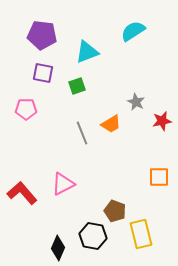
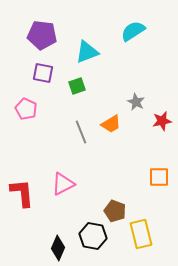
pink pentagon: rotated 25 degrees clockwise
gray line: moved 1 px left, 1 px up
red L-shape: rotated 36 degrees clockwise
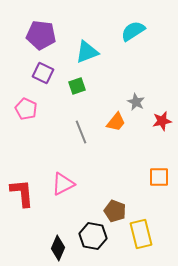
purple pentagon: moved 1 px left
purple square: rotated 15 degrees clockwise
orange trapezoid: moved 5 px right, 2 px up; rotated 20 degrees counterclockwise
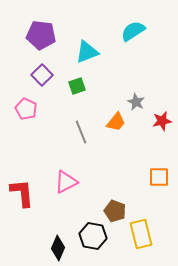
purple square: moved 1 px left, 2 px down; rotated 20 degrees clockwise
pink triangle: moved 3 px right, 2 px up
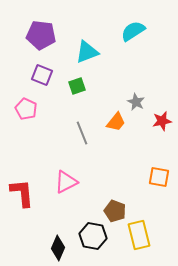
purple square: rotated 25 degrees counterclockwise
gray line: moved 1 px right, 1 px down
orange square: rotated 10 degrees clockwise
yellow rectangle: moved 2 px left, 1 px down
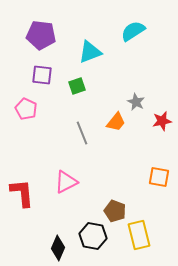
cyan triangle: moved 3 px right
purple square: rotated 15 degrees counterclockwise
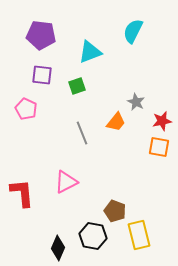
cyan semicircle: rotated 30 degrees counterclockwise
orange square: moved 30 px up
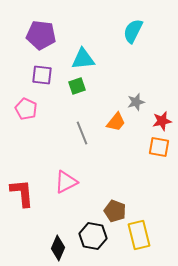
cyan triangle: moved 7 px left, 7 px down; rotated 15 degrees clockwise
gray star: rotated 30 degrees clockwise
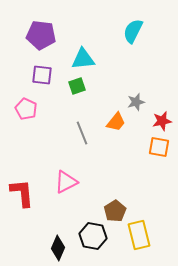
brown pentagon: rotated 20 degrees clockwise
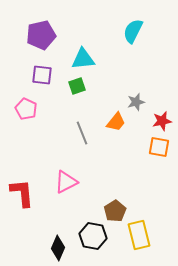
purple pentagon: rotated 20 degrees counterclockwise
